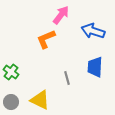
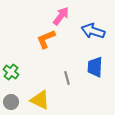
pink arrow: moved 1 px down
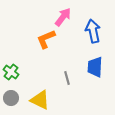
pink arrow: moved 2 px right, 1 px down
blue arrow: rotated 60 degrees clockwise
gray circle: moved 4 px up
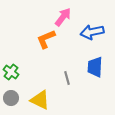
blue arrow: moved 1 px left, 1 px down; rotated 90 degrees counterclockwise
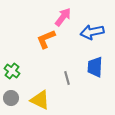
green cross: moved 1 px right, 1 px up
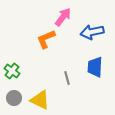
gray circle: moved 3 px right
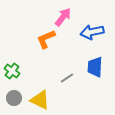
gray line: rotated 72 degrees clockwise
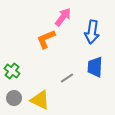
blue arrow: rotated 70 degrees counterclockwise
